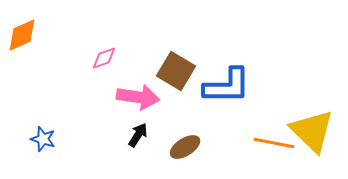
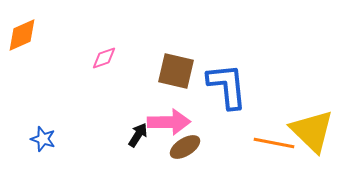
brown square: rotated 18 degrees counterclockwise
blue L-shape: rotated 96 degrees counterclockwise
pink arrow: moved 31 px right, 25 px down; rotated 9 degrees counterclockwise
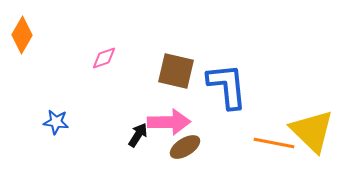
orange diamond: rotated 36 degrees counterclockwise
blue star: moved 13 px right, 17 px up; rotated 10 degrees counterclockwise
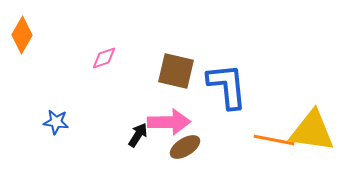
yellow triangle: rotated 36 degrees counterclockwise
orange line: moved 3 px up
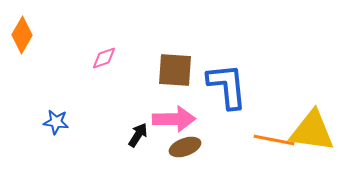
brown square: moved 1 px left, 1 px up; rotated 9 degrees counterclockwise
pink arrow: moved 5 px right, 3 px up
brown ellipse: rotated 12 degrees clockwise
